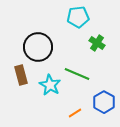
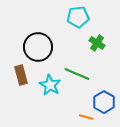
orange line: moved 11 px right, 4 px down; rotated 48 degrees clockwise
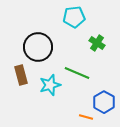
cyan pentagon: moved 4 px left
green line: moved 1 px up
cyan star: rotated 25 degrees clockwise
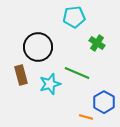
cyan star: moved 1 px up
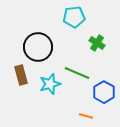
blue hexagon: moved 10 px up
orange line: moved 1 px up
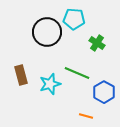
cyan pentagon: moved 2 px down; rotated 10 degrees clockwise
black circle: moved 9 px right, 15 px up
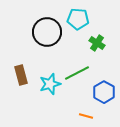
cyan pentagon: moved 4 px right
green line: rotated 50 degrees counterclockwise
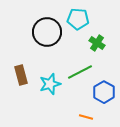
green line: moved 3 px right, 1 px up
orange line: moved 1 px down
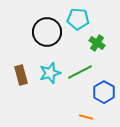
cyan star: moved 11 px up
